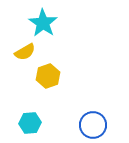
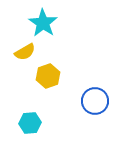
blue circle: moved 2 px right, 24 px up
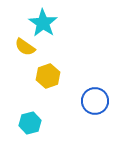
yellow semicircle: moved 5 px up; rotated 65 degrees clockwise
cyan hexagon: rotated 10 degrees counterclockwise
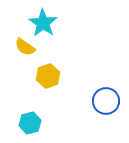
blue circle: moved 11 px right
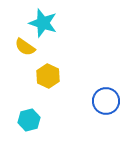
cyan star: rotated 16 degrees counterclockwise
yellow hexagon: rotated 15 degrees counterclockwise
cyan hexagon: moved 1 px left, 3 px up
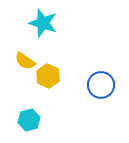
yellow semicircle: moved 14 px down
blue circle: moved 5 px left, 16 px up
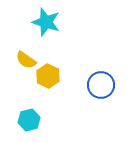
cyan star: moved 3 px right, 1 px up
yellow semicircle: moved 1 px right, 1 px up
